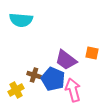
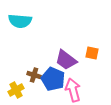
cyan semicircle: moved 1 px left, 1 px down
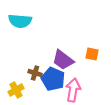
orange square: moved 1 px down
purple trapezoid: moved 3 px left
brown cross: moved 1 px right, 2 px up
pink arrow: rotated 25 degrees clockwise
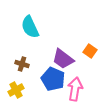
cyan semicircle: moved 10 px right, 6 px down; rotated 60 degrees clockwise
orange square: moved 2 px left, 3 px up; rotated 24 degrees clockwise
purple trapezoid: moved 1 px up
brown cross: moved 13 px left, 9 px up
pink arrow: moved 2 px right, 1 px up
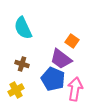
cyan semicircle: moved 7 px left, 1 px down
orange square: moved 18 px left, 10 px up
purple trapezoid: moved 2 px left
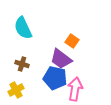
blue pentagon: moved 2 px right, 1 px up; rotated 10 degrees counterclockwise
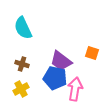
orange square: moved 20 px right, 12 px down; rotated 16 degrees counterclockwise
purple trapezoid: moved 2 px down
yellow cross: moved 5 px right, 1 px up
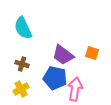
purple trapezoid: moved 2 px right, 6 px up
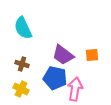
orange square: moved 2 px down; rotated 24 degrees counterclockwise
yellow cross: rotated 35 degrees counterclockwise
